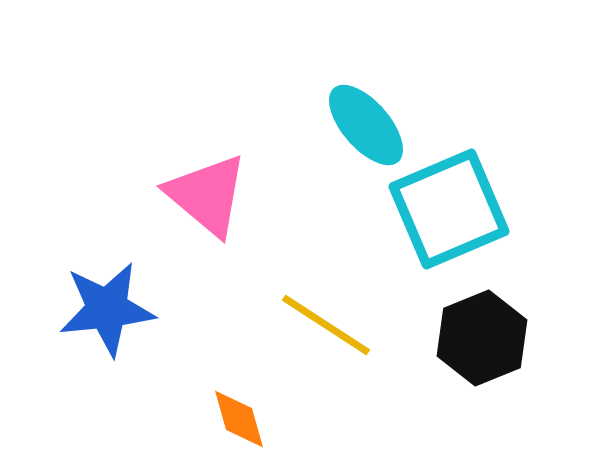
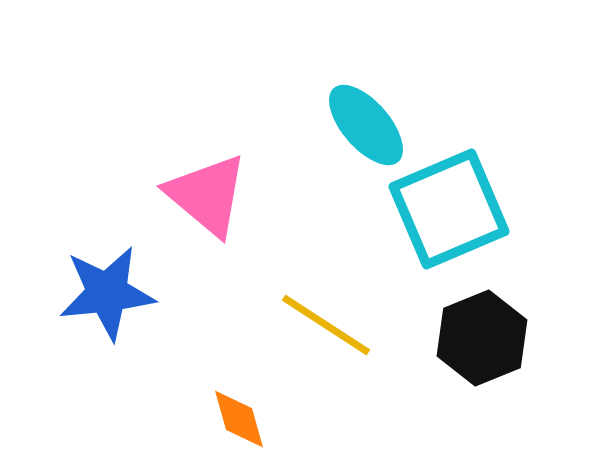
blue star: moved 16 px up
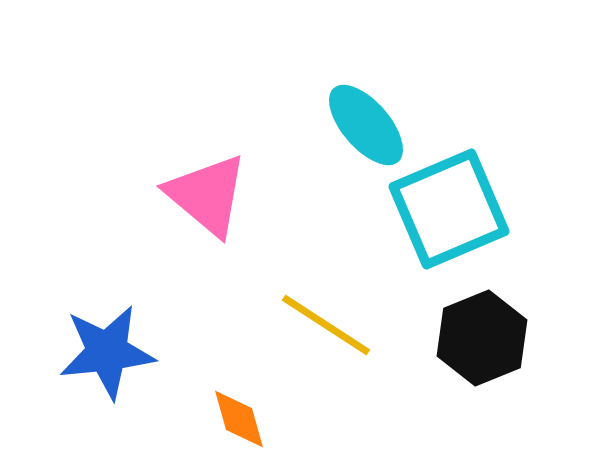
blue star: moved 59 px down
